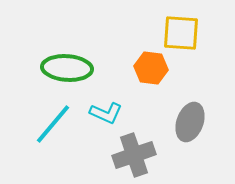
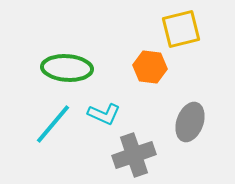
yellow square: moved 4 px up; rotated 18 degrees counterclockwise
orange hexagon: moved 1 px left, 1 px up
cyan L-shape: moved 2 px left, 1 px down
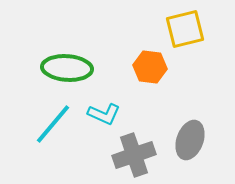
yellow square: moved 4 px right
gray ellipse: moved 18 px down
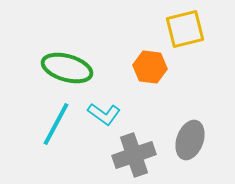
green ellipse: rotated 12 degrees clockwise
cyan L-shape: rotated 12 degrees clockwise
cyan line: moved 3 px right; rotated 12 degrees counterclockwise
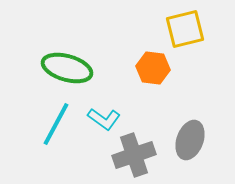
orange hexagon: moved 3 px right, 1 px down
cyan L-shape: moved 5 px down
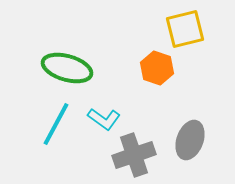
orange hexagon: moved 4 px right; rotated 12 degrees clockwise
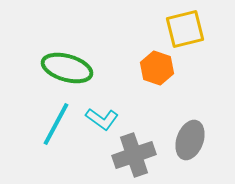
cyan L-shape: moved 2 px left
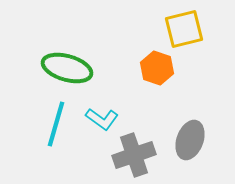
yellow square: moved 1 px left
cyan line: rotated 12 degrees counterclockwise
